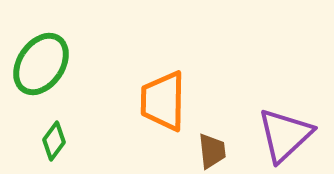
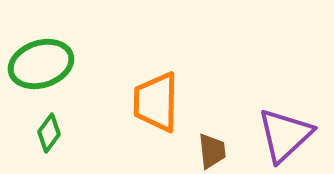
green ellipse: rotated 38 degrees clockwise
orange trapezoid: moved 7 px left, 1 px down
green diamond: moved 5 px left, 8 px up
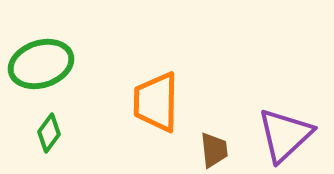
brown trapezoid: moved 2 px right, 1 px up
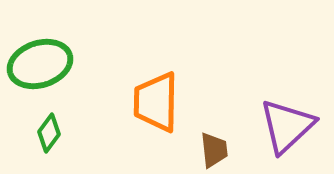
green ellipse: moved 1 px left
purple triangle: moved 2 px right, 9 px up
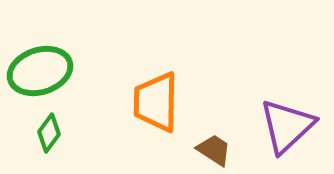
green ellipse: moved 7 px down
brown trapezoid: rotated 51 degrees counterclockwise
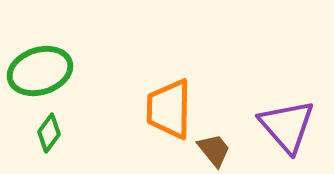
orange trapezoid: moved 13 px right, 7 px down
purple triangle: rotated 28 degrees counterclockwise
brown trapezoid: rotated 18 degrees clockwise
